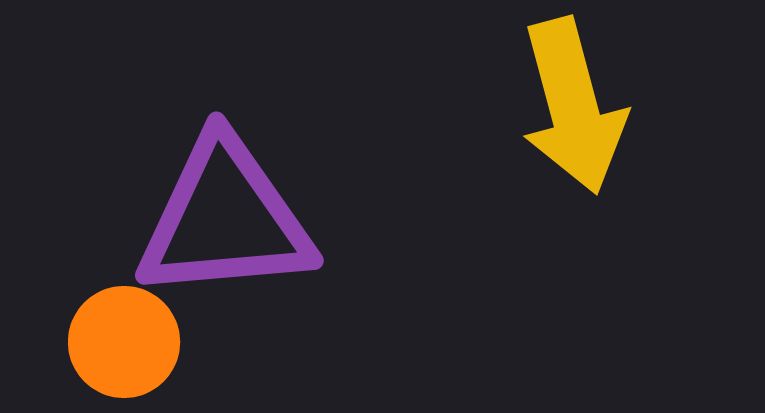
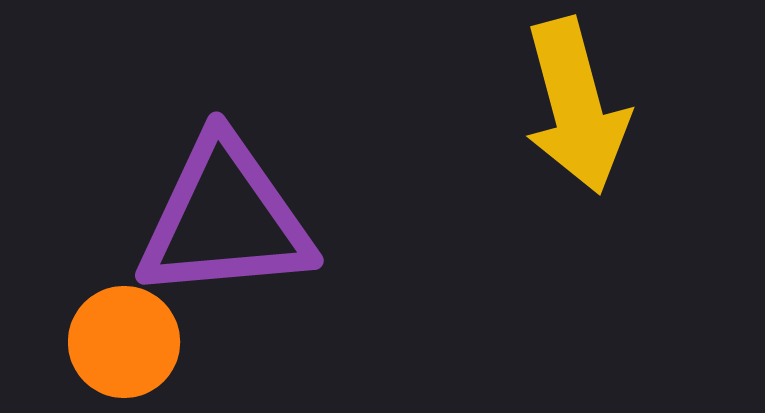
yellow arrow: moved 3 px right
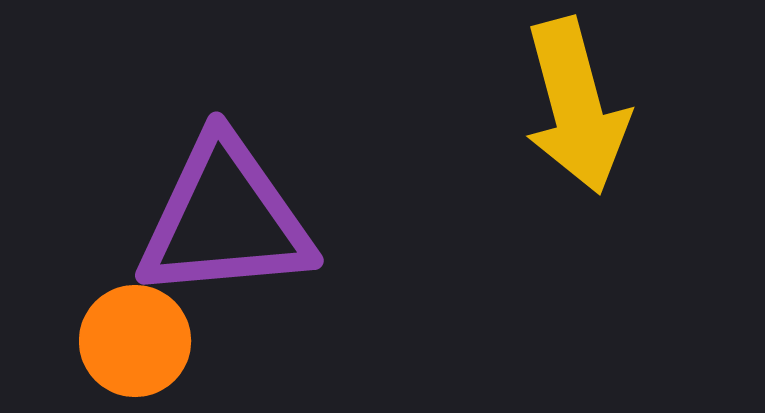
orange circle: moved 11 px right, 1 px up
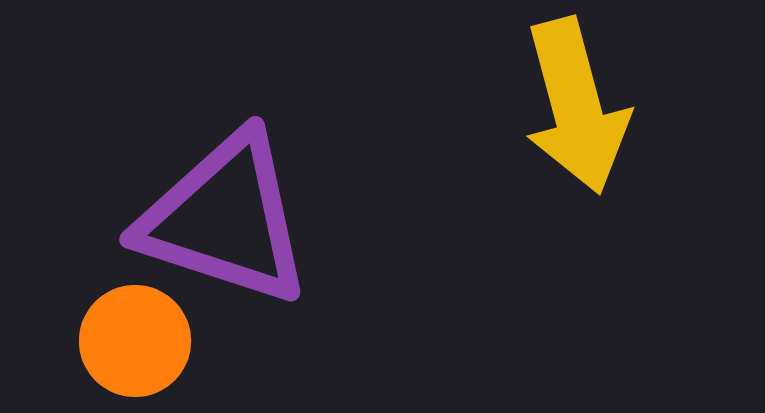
purple triangle: rotated 23 degrees clockwise
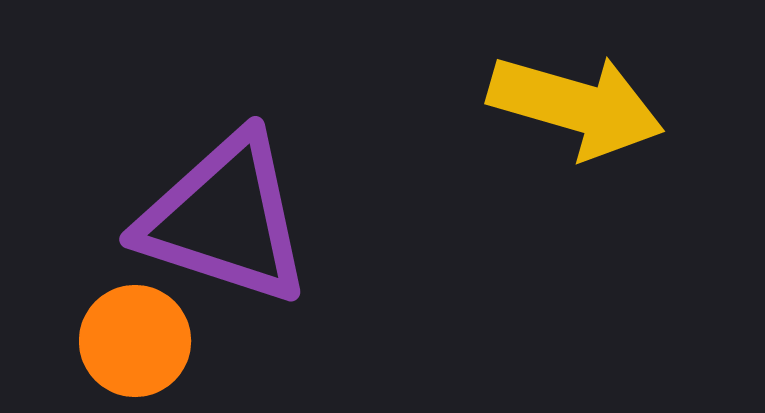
yellow arrow: rotated 59 degrees counterclockwise
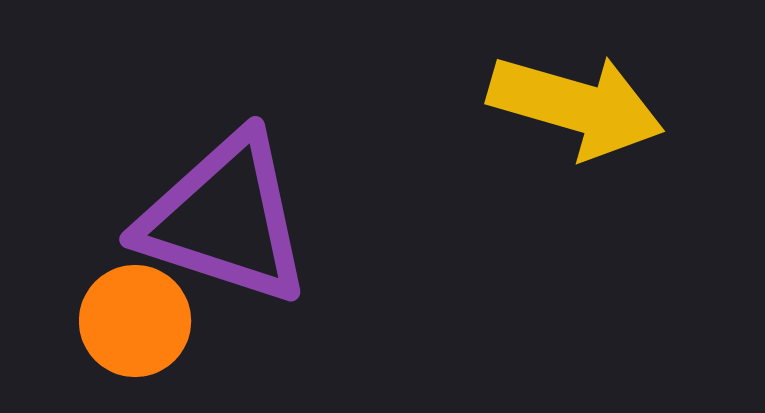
orange circle: moved 20 px up
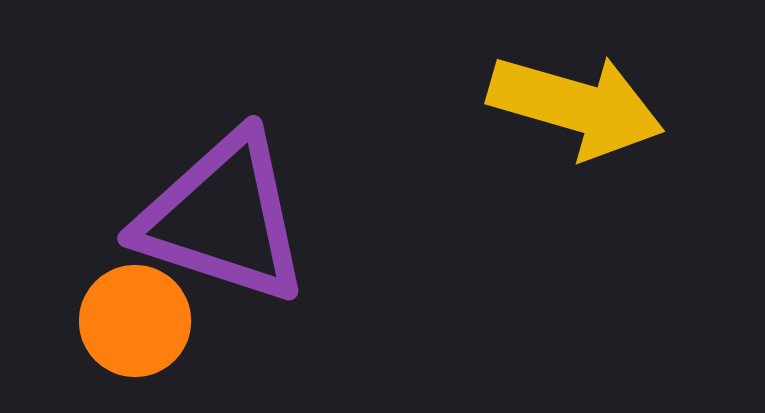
purple triangle: moved 2 px left, 1 px up
